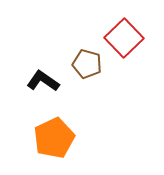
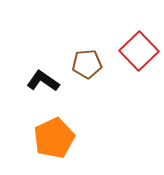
red square: moved 15 px right, 13 px down
brown pentagon: rotated 20 degrees counterclockwise
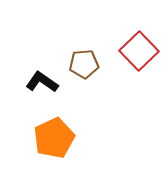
brown pentagon: moved 3 px left
black L-shape: moved 1 px left, 1 px down
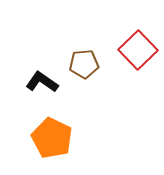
red square: moved 1 px left, 1 px up
orange pentagon: moved 2 px left; rotated 21 degrees counterclockwise
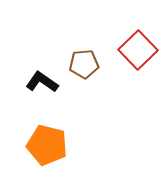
orange pentagon: moved 5 px left, 7 px down; rotated 12 degrees counterclockwise
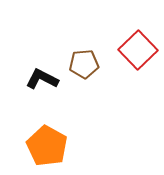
black L-shape: moved 3 px up; rotated 8 degrees counterclockwise
orange pentagon: moved 1 px down; rotated 15 degrees clockwise
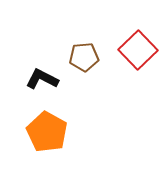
brown pentagon: moved 7 px up
orange pentagon: moved 14 px up
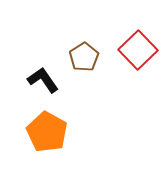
brown pentagon: rotated 28 degrees counterclockwise
black L-shape: moved 1 px right, 1 px down; rotated 28 degrees clockwise
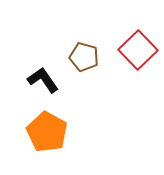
brown pentagon: rotated 24 degrees counterclockwise
